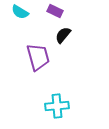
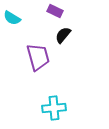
cyan semicircle: moved 8 px left, 6 px down
cyan cross: moved 3 px left, 2 px down
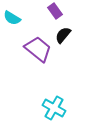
purple rectangle: rotated 28 degrees clockwise
purple trapezoid: moved 8 px up; rotated 36 degrees counterclockwise
cyan cross: rotated 35 degrees clockwise
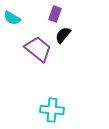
purple rectangle: moved 3 px down; rotated 56 degrees clockwise
cyan cross: moved 2 px left, 2 px down; rotated 25 degrees counterclockwise
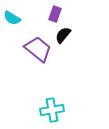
cyan cross: rotated 15 degrees counterclockwise
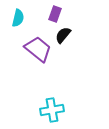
cyan semicircle: moved 6 px right; rotated 108 degrees counterclockwise
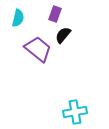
cyan cross: moved 23 px right, 2 px down
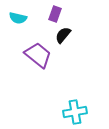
cyan semicircle: rotated 90 degrees clockwise
purple trapezoid: moved 6 px down
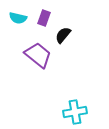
purple rectangle: moved 11 px left, 4 px down
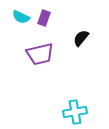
cyan semicircle: moved 3 px right, 1 px up; rotated 12 degrees clockwise
black semicircle: moved 18 px right, 3 px down
purple trapezoid: moved 2 px right, 1 px up; rotated 128 degrees clockwise
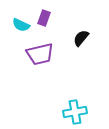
cyan semicircle: moved 8 px down
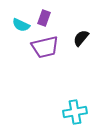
purple trapezoid: moved 5 px right, 7 px up
